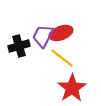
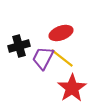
purple trapezoid: moved 22 px down
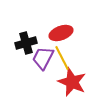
black cross: moved 7 px right, 3 px up
yellow line: rotated 25 degrees clockwise
red star: moved 6 px up; rotated 16 degrees counterclockwise
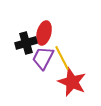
red ellipse: moved 17 px left; rotated 55 degrees counterclockwise
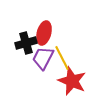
red star: moved 1 px up
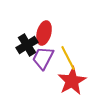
black cross: moved 1 px right, 2 px down; rotated 15 degrees counterclockwise
yellow line: moved 6 px right
red star: rotated 20 degrees clockwise
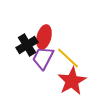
red ellipse: moved 4 px down
yellow line: rotated 20 degrees counterclockwise
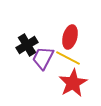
red ellipse: moved 26 px right
yellow line: rotated 15 degrees counterclockwise
red star: moved 1 px right, 2 px down
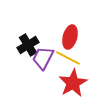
black cross: moved 1 px right
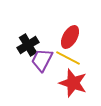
red ellipse: rotated 15 degrees clockwise
purple trapezoid: moved 1 px left, 2 px down
red star: rotated 24 degrees counterclockwise
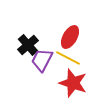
black cross: rotated 10 degrees counterclockwise
